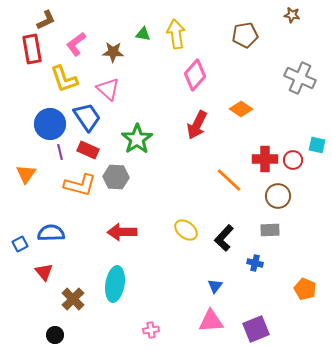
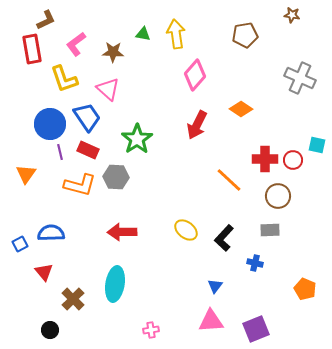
black circle at (55, 335): moved 5 px left, 5 px up
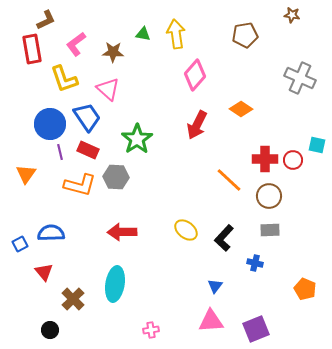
brown circle at (278, 196): moved 9 px left
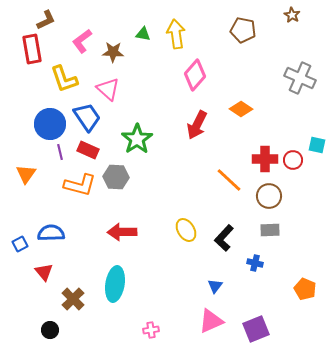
brown star at (292, 15): rotated 21 degrees clockwise
brown pentagon at (245, 35): moved 2 px left, 5 px up; rotated 20 degrees clockwise
pink L-shape at (76, 44): moved 6 px right, 3 px up
yellow ellipse at (186, 230): rotated 20 degrees clockwise
pink triangle at (211, 321): rotated 20 degrees counterclockwise
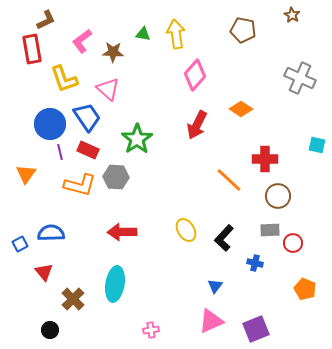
red circle at (293, 160): moved 83 px down
brown circle at (269, 196): moved 9 px right
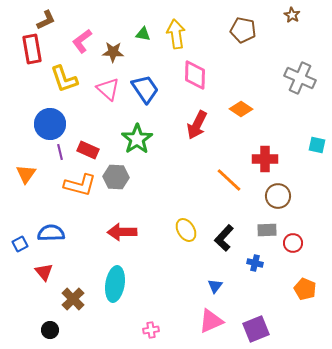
pink diamond at (195, 75): rotated 40 degrees counterclockwise
blue trapezoid at (87, 117): moved 58 px right, 28 px up
gray rectangle at (270, 230): moved 3 px left
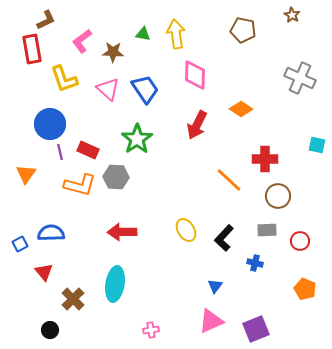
red circle at (293, 243): moved 7 px right, 2 px up
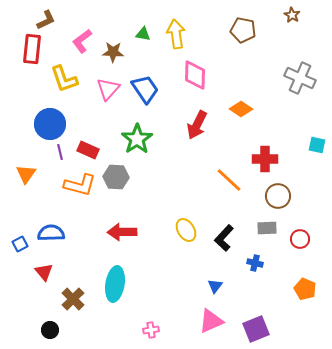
red rectangle at (32, 49): rotated 16 degrees clockwise
pink triangle at (108, 89): rotated 30 degrees clockwise
gray rectangle at (267, 230): moved 2 px up
red circle at (300, 241): moved 2 px up
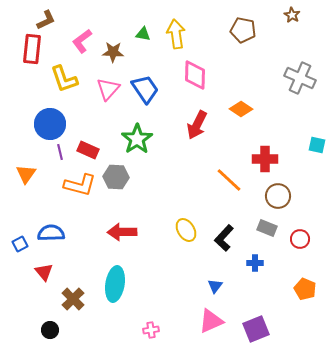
gray rectangle at (267, 228): rotated 24 degrees clockwise
blue cross at (255, 263): rotated 14 degrees counterclockwise
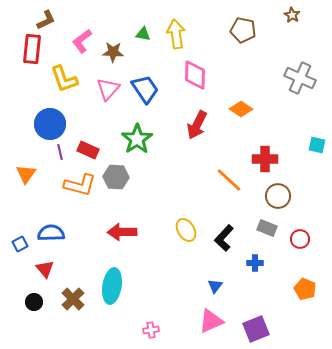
red triangle at (44, 272): moved 1 px right, 3 px up
cyan ellipse at (115, 284): moved 3 px left, 2 px down
black circle at (50, 330): moved 16 px left, 28 px up
